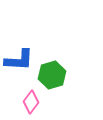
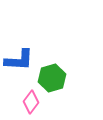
green hexagon: moved 3 px down
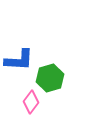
green hexagon: moved 2 px left
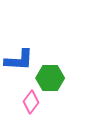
green hexagon: rotated 16 degrees clockwise
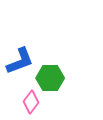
blue L-shape: moved 1 px right, 1 px down; rotated 24 degrees counterclockwise
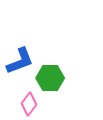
pink diamond: moved 2 px left, 2 px down
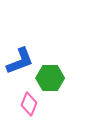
pink diamond: rotated 15 degrees counterclockwise
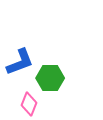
blue L-shape: moved 1 px down
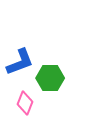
pink diamond: moved 4 px left, 1 px up
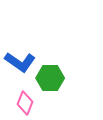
blue L-shape: rotated 56 degrees clockwise
